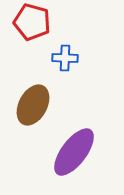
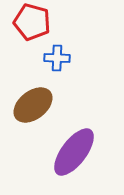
blue cross: moved 8 px left
brown ellipse: rotated 24 degrees clockwise
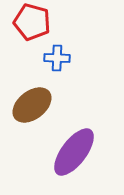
brown ellipse: moved 1 px left
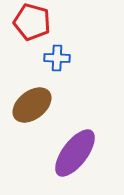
purple ellipse: moved 1 px right, 1 px down
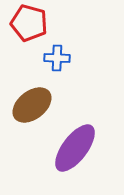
red pentagon: moved 3 px left, 1 px down
purple ellipse: moved 5 px up
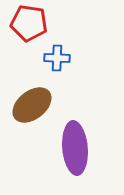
red pentagon: rotated 6 degrees counterclockwise
purple ellipse: rotated 42 degrees counterclockwise
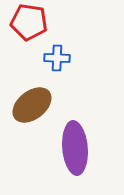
red pentagon: moved 1 px up
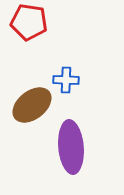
blue cross: moved 9 px right, 22 px down
purple ellipse: moved 4 px left, 1 px up
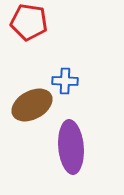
blue cross: moved 1 px left, 1 px down
brown ellipse: rotated 9 degrees clockwise
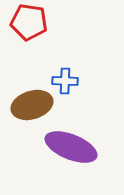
brown ellipse: rotated 12 degrees clockwise
purple ellipse: rotated 63 degrees counterclockwise
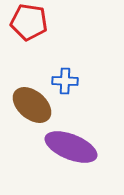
brown ellipse: rotated 57 degrees clockwise
